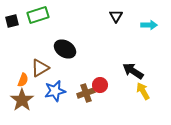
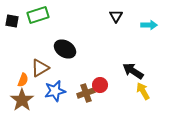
black square: rotated 24 degrees clockwise
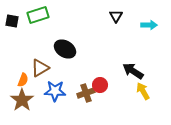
blue star: rotated 15 degrees clockwise
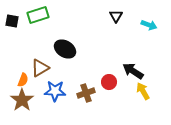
cyan arrow: rotated 21 degrees clockwise
red circle: moved 9 px right, 3 px up
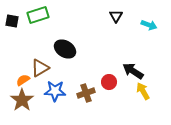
orange semicircle: rotated 144 degrees counterclockwise
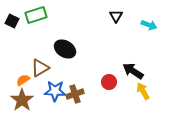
green rectangle: moved 2 px left
black square: rotated 16 degrees clockwise
brown cross: moved 11 px left, 1 px down
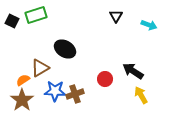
red circle: moved 4 px left, 3 px up
yellow arrow: moved 2 px left, 4 px down
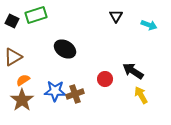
brown triangle: moved 27 px left, 11 px up
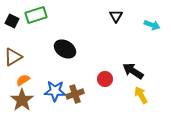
cyan arrow: moved 3 px right
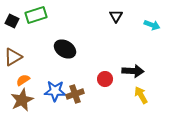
black arrow: rotated 150 degrees clockwise
brown star: rotated 10 degrees clockwise
